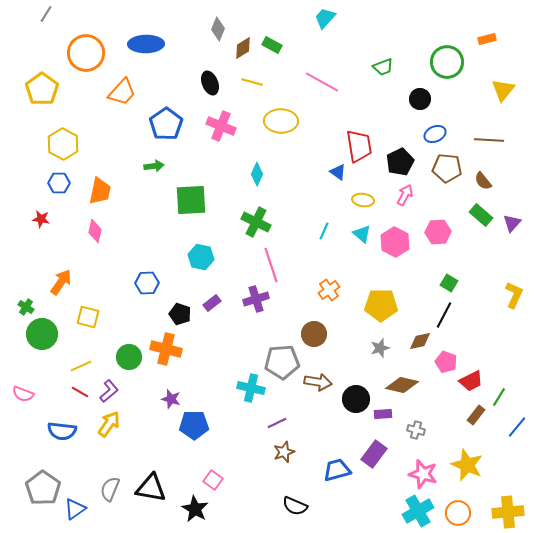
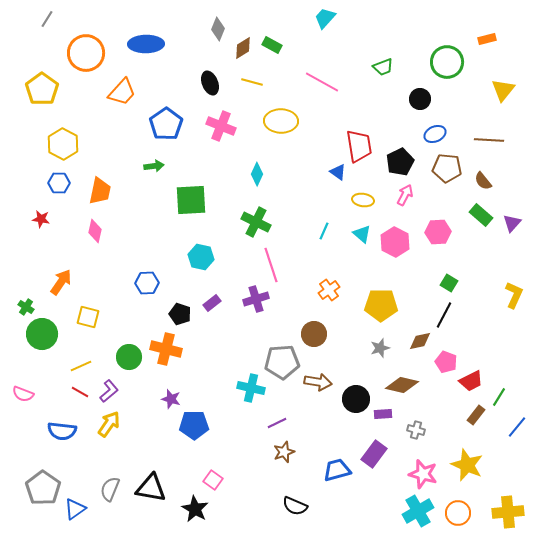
gray line at (46, 14): moved 1 px right, 5 px down
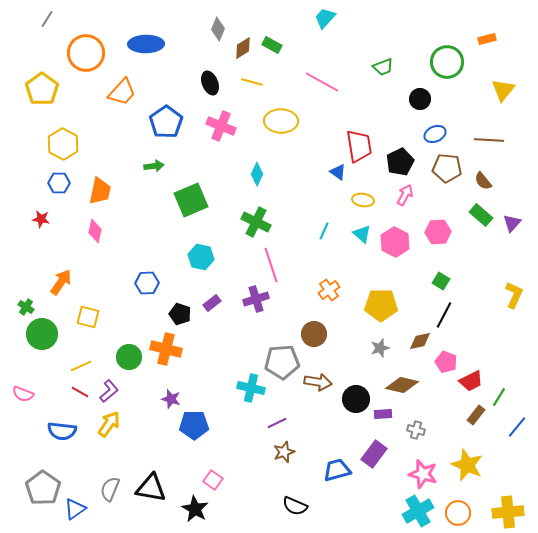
blue pentagon at (166, 124): moved 2 px up
green square at (191, 200): rotated 20 degrees counterclockwise
green square at (449, 283): moved 8 px left, 2 px up
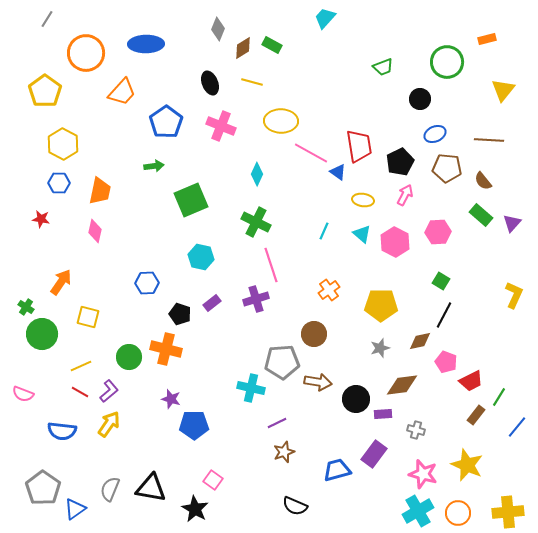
pink line at (322, 82): moved 11 px left, 71 px down
yellow pentagon at (42, 89): moved 3 px right, 2 px down
brown diamond at (402, 385): rotated 20 degrees counterclockwise
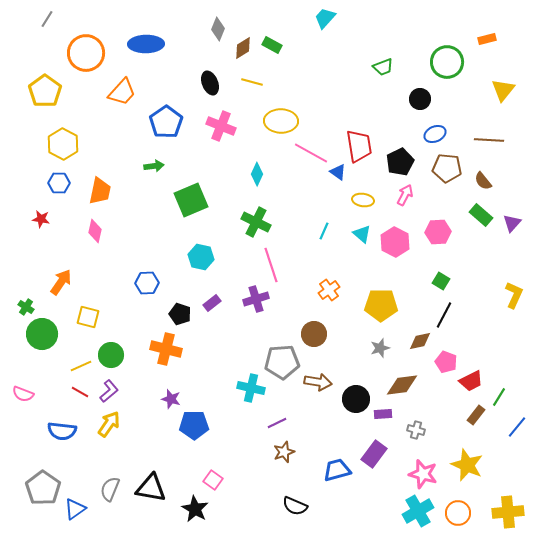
green circle at (129, 357): moved 18 px left, 2 px up
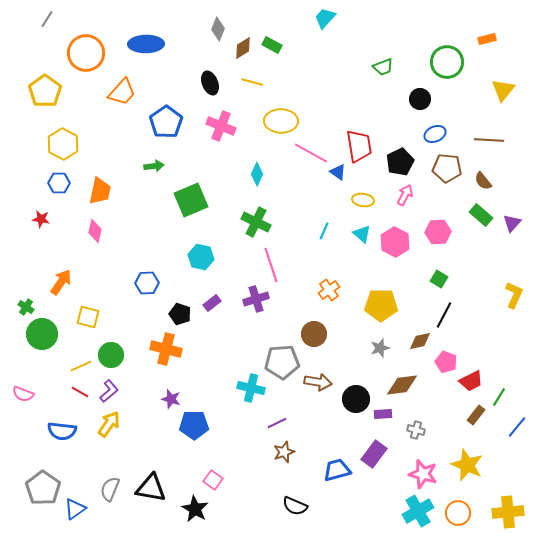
green square at (441, 281): moved 2 px left, 2 px up
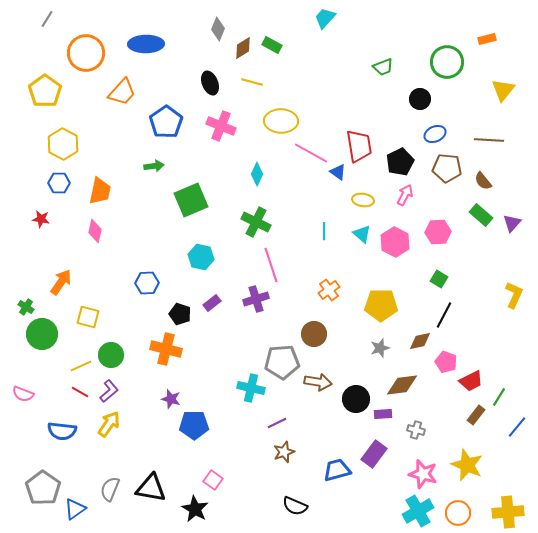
cyan line at (324, 231): rotated 24 degrees counterclockwise
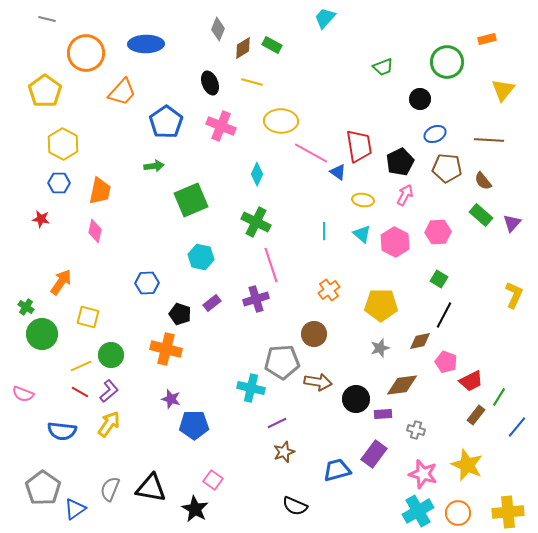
gray line at (47, 19): rotated 72 degrees clockwise
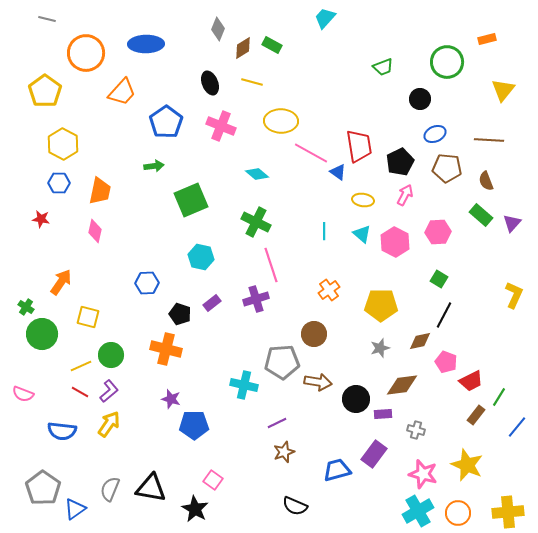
cyan diamond at (257, 174): rotated 75 degrees counterclockwise
brown semicircle at (483, 181): moved 3 px right; rotated 18 degrees clockwise
cyan cross at (251, 388): moved 7 px left, 3 px up
